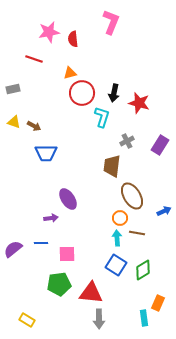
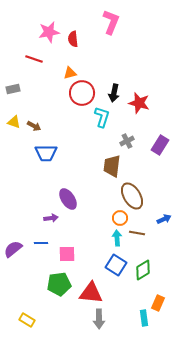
blue arrow: moved 8 px down
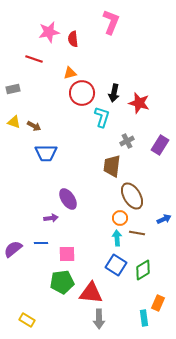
green pentagon: moved 3 px right, 2 px up
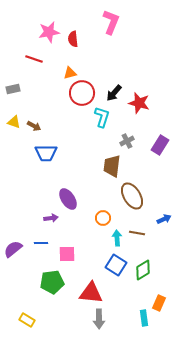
black arrow: rotated 30 degrees clockwise
orange circle: moved 17 px left
green pentagon: moved 10 px left
orange rectangle: moved 1 px right
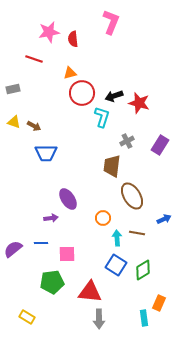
black arrow: moved 3 px down; rotated 30 degrees clockwise
red triangle: moved 1 px left, 1 px up
yellow rectangle: moved 3 px up
